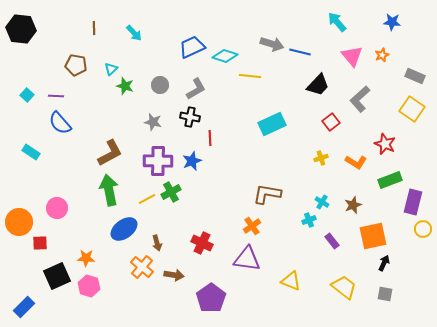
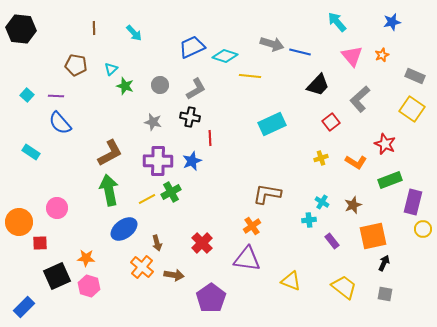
blue star at (392, 22): rotated 18 degrees counterclockwise
cyan cross at (309, 220): rotated 16 degrees clockwise
red cross at (202, 243): rotated 20 degrees clockwise
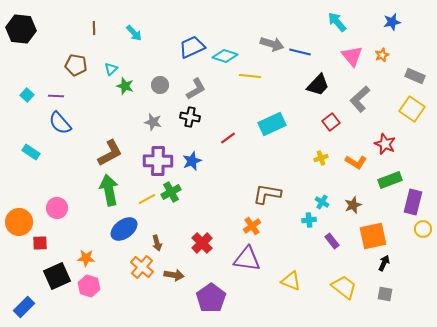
red line at (210, 138): moved 18 px right; rotated 56 degrees clockwise
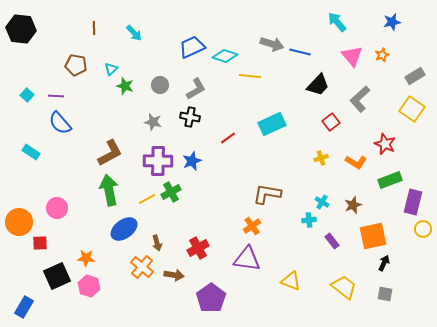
gray rectangle at (415, 76): rotated 54 degrees counterclockwise
red cross at (202, 243): moved 4 px left, 5 px down; rotated 15 degrees clockwise
blue rectangle at (24, 307): rotated 15 degrees counterclockwise
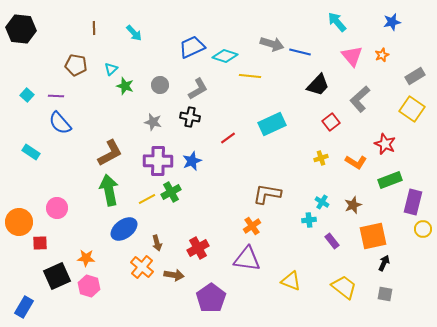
gray L-shape at (196, 89): moved 2 px right
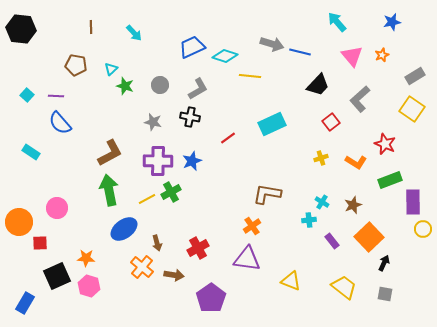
brown line at (94, 28): moved 3 px left, 1 px up
purple rectangle at (413, 202): rotated 15 degrees counterclockwise
orange square at (373, 236): moved 4 px left, 1 px down; rotated 32 degrees counterclockwise
blue rectangle at (24, 307): moved 1 px right, 4 px up
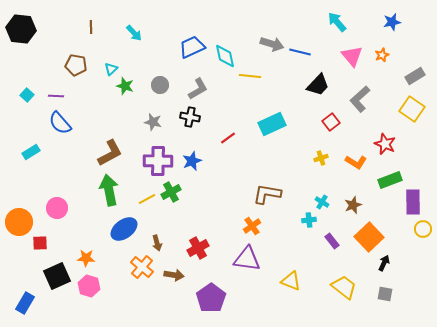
cyan diamond at (225, 56): rotated 60 degrees clockwise
cyan rectangle at (31, 152): rotated 66 degrees counterclockwise
